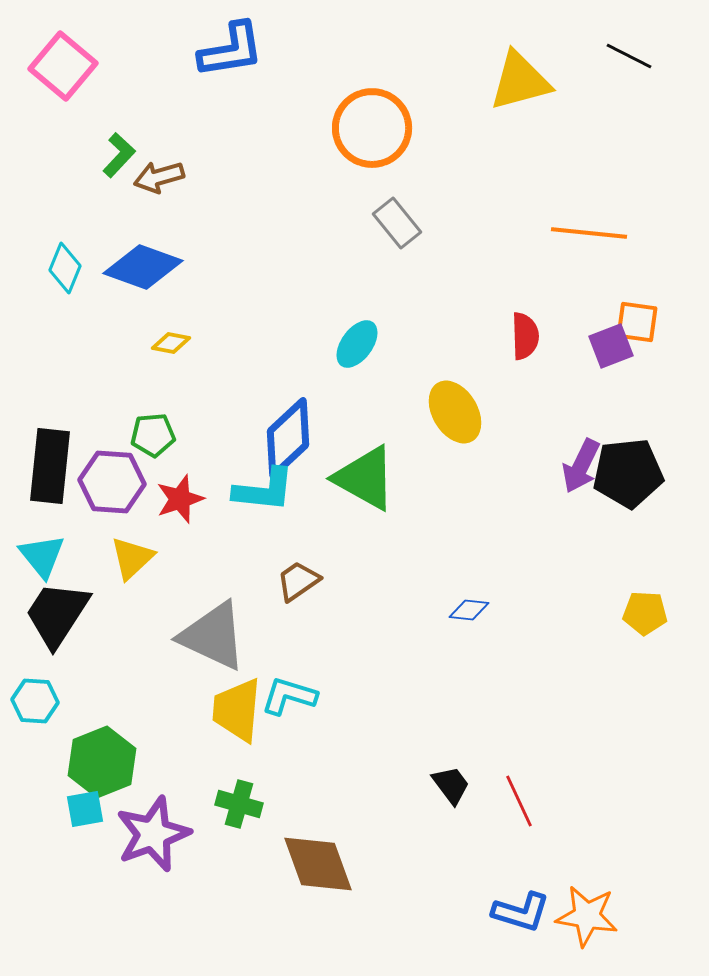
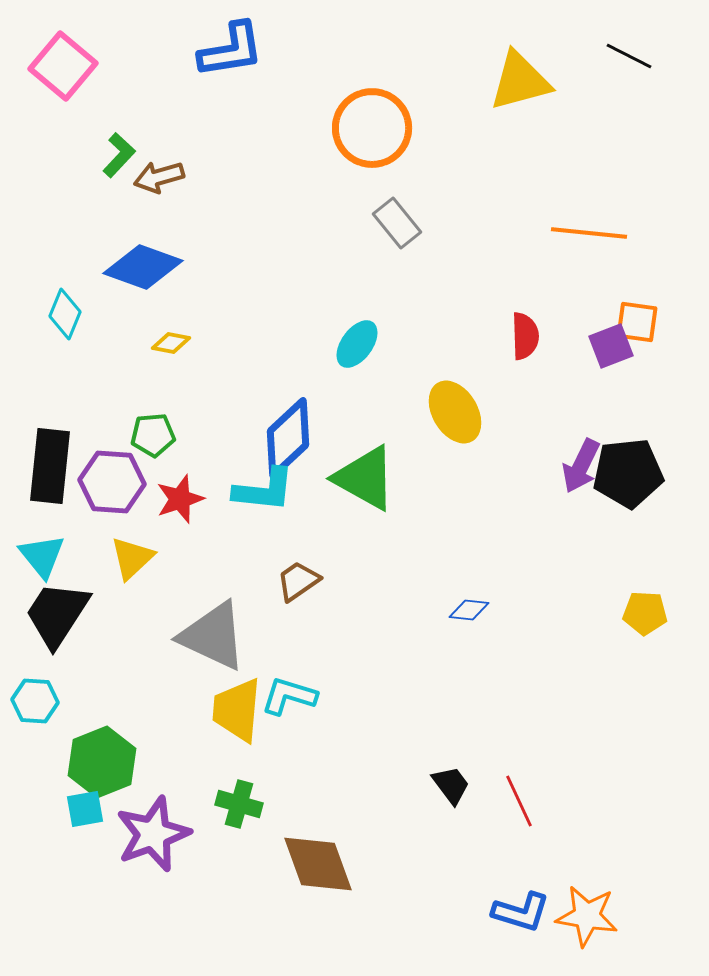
cyan diamond at (65, 268): moved 46 px down
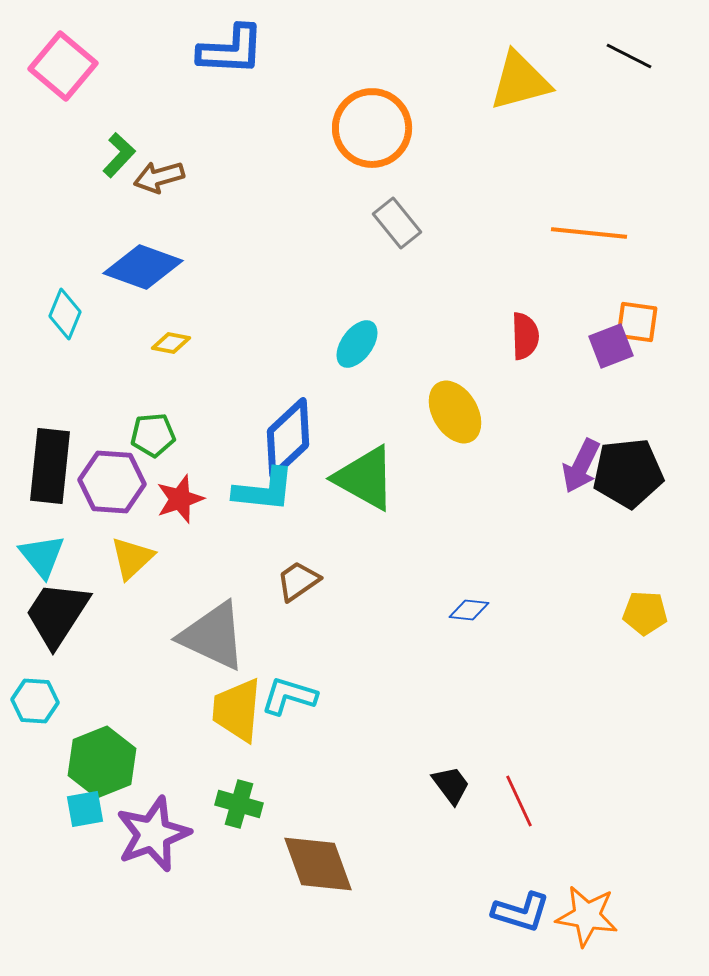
blue L-shape at (231, 50): rotated 12 degrees clockwise
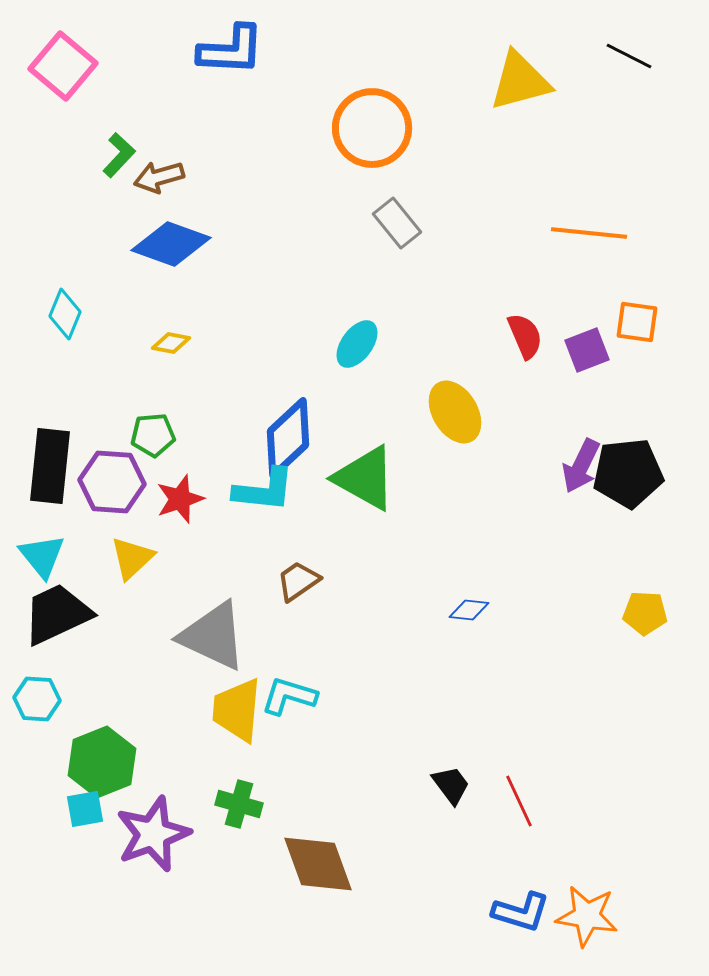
blue diamond at (143, 267): moved 28 px right, 23 px up
red semicircle at (525, 336): rotated 21 degrees counterclockwise
purple square at (611, 346): moved 24 px left, 4 px down
black trapezoid at (57, 614): rotated 32 degrees clockwise
cyan hexagon at (35, 701): moved 2 px right, 2 px up
